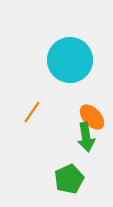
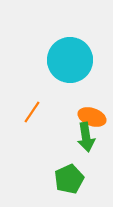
orange ellipse: rotated 28 degrees counterclockwise
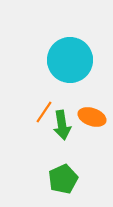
orange line: moved 12 px right
green arrow: moved 24 px left, 12 px up
green pentagon: moved 6 px left
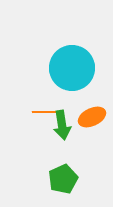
cyan circle: moved 2 px right, 8 px down
orange line: rotated 55 degrees clockwise
orange ellipse: rotated 44 degrees counterclockwise
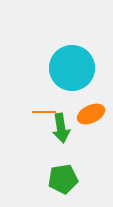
orange ellipse: moved 1 px left, 3 px up
green arrow: moved 1 px left, 3 px down
green pentagon: rotated 16 degrees clockwise
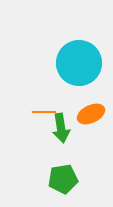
cyan circle: moved 7 px right, 5 px up
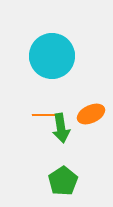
cyan circle: moved 27 px left, 7 px up
orange line: moved 3 px down
green pentagon: moved 2 px down; rotated 24 degrees counterclockwise
